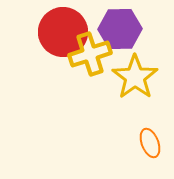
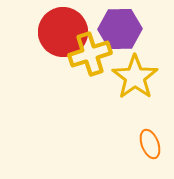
orange ellipse: moved 1 px down
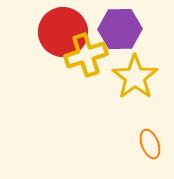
yellow cross: moved 4 px left, 1 px down
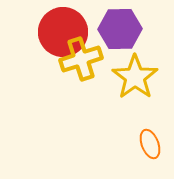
yellow cross: moved 5 px left, 4 px down
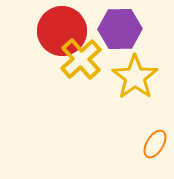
red circle: moved 1 px left, 1 px up
yellow cross: rotated 24 degrees counterclockwise
orange ellipse: moved 5 px right; rotated 52 degrees clockwise
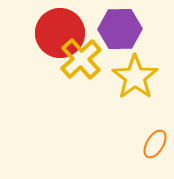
red circle: moved 2 px left, 2 px down
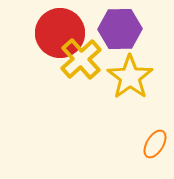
yellow star: moved 5 px left
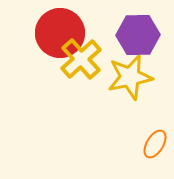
purple hexagon: moved 18 px right, 6 px down
yellow star: rotated 24 degrees clockwise
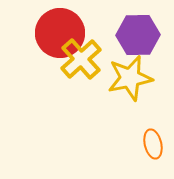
yellow star: moved 1 px down
orange ellipse: moved 2 px left; rotated 44 degrees counterclockwise
